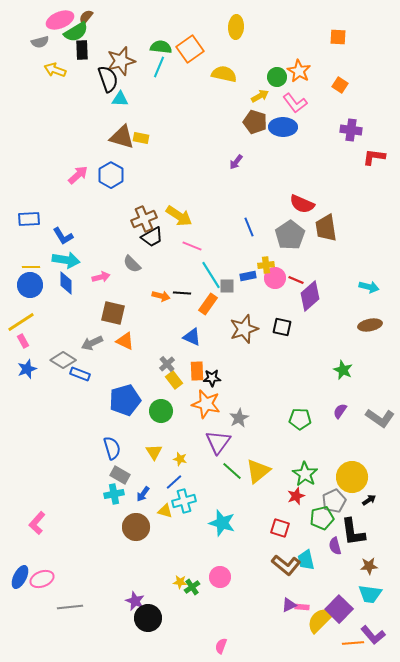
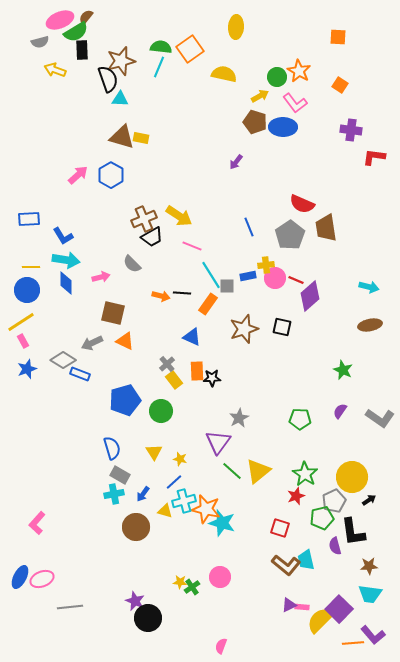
blue circle at (30, 285): moved 3 px left, 5 px down
orange star at (206, 404): moved 105 px down
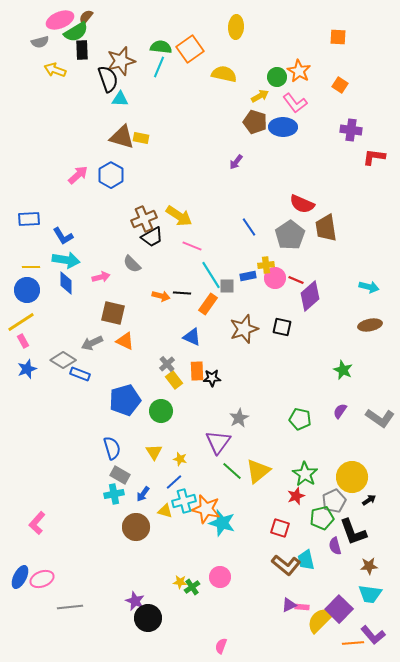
blue line at (249, 227): rotated 12 degrees counterclockwise
green pentagon at (300, 419): rotated 10 degrees clockwise
black L-shape at (353, 532): rotated 12 degrees counterclockwise
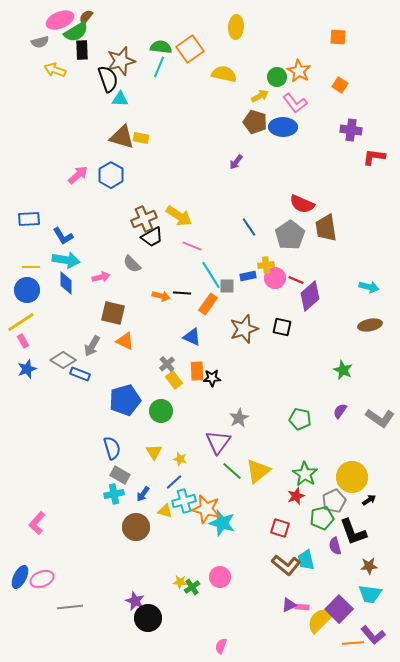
gray arrow at (92, 343): moved 3 px down; rotated 35 degrees counterclockwise
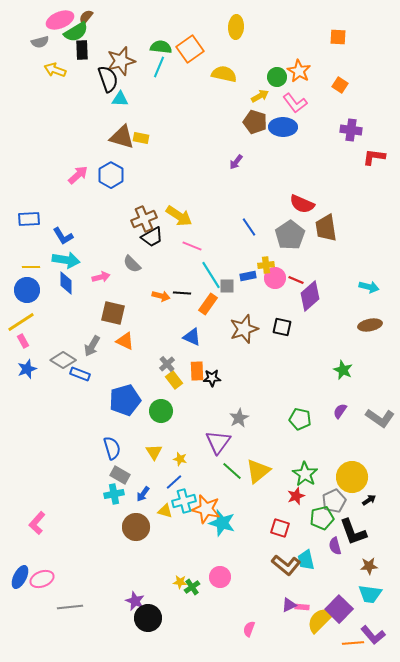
pink semicircle at (221, 646): moved 28 px right, 17 px up
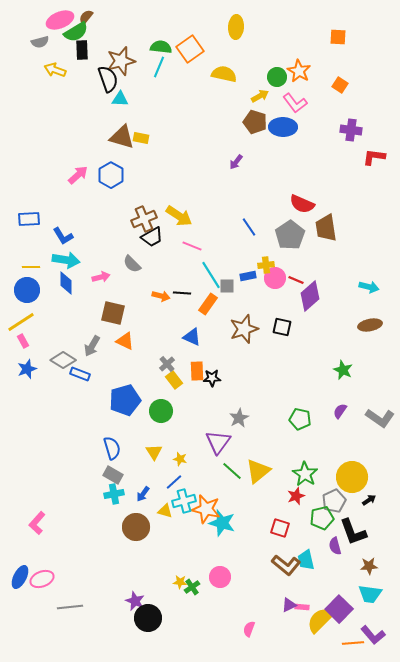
gray rectangle at (120, 475): moved 7 px left
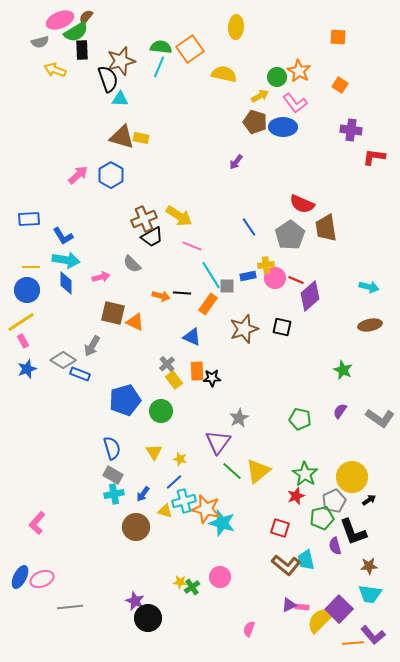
orange triangle at (125, 341): moved 10 px right, 19 px up
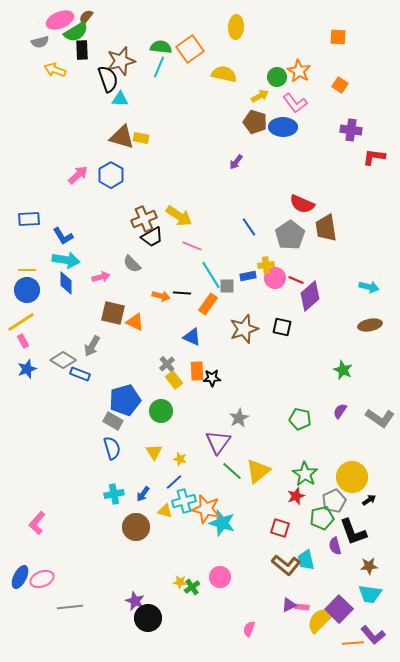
yellow line at (31, 267): moved 4 px left, 3 px down
gray rectangle at (113, 475): moved 54 px up
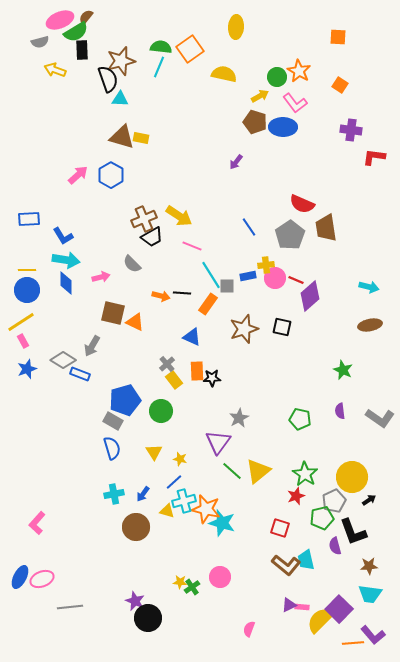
purple semicircle at (340, 411): rotated 42 degrees counterclockwise
yellow triangle at (165, 511): moved 2 px right
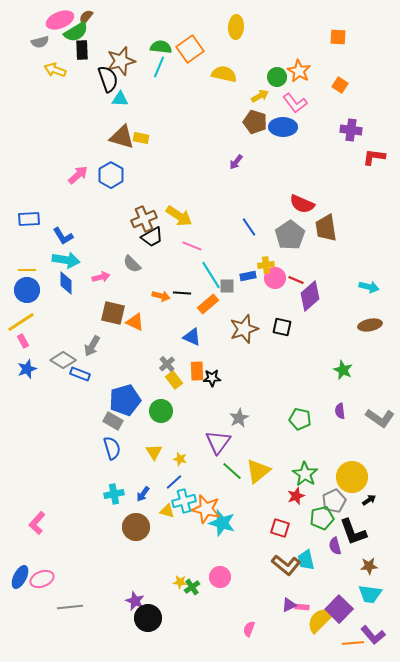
orange rectangle at (208, 304): rotated 15 degrees clockwise
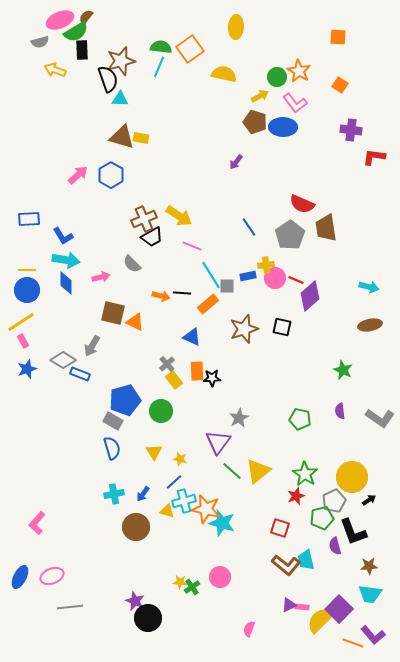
pink ellipse at (42, 579): moved 10 px right, 3 px up
orange line at (353, 643): rotated 25 degrees clockwise
